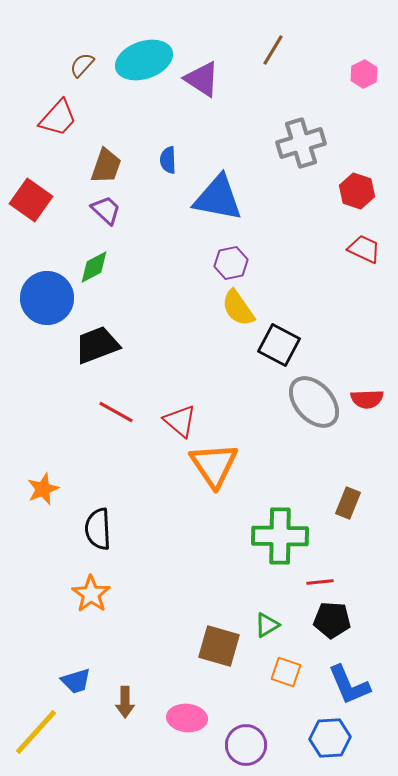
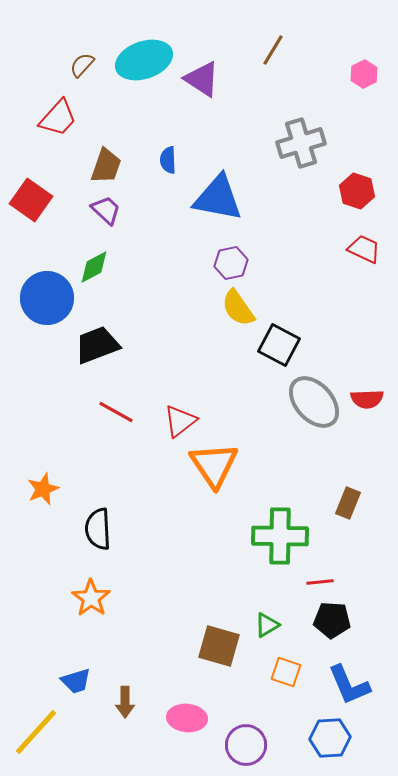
red triangle at (180, 421): rotated 42 degrees clockwise
orange star at (91, 594): moved 4 px down
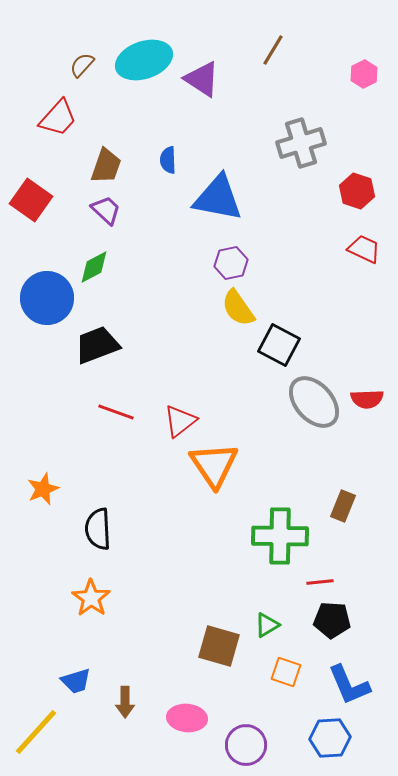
red line at (116, 412): rotated 9 degrees counterclockwise
brown rectangle at (348, 503): moved 5 px left, 3 px down
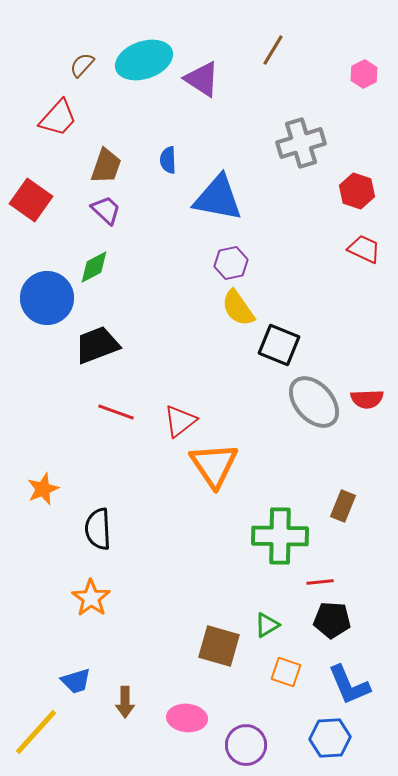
black square at (279, 345): rotated 6 degrees counterclockwise
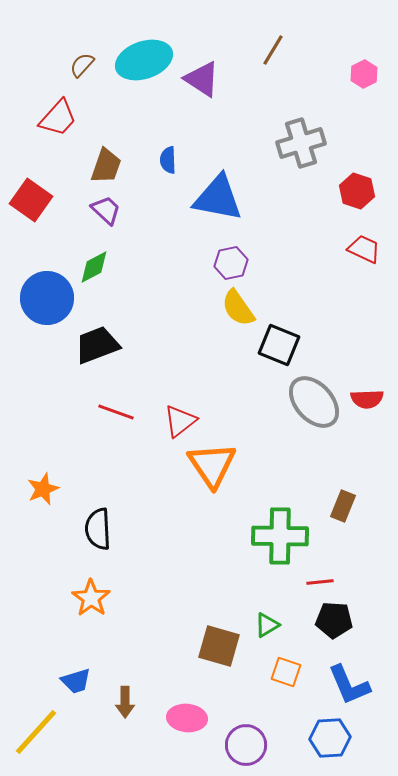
orange triangle at (214, 465): moved 2 px left
black pentagon at (332, 620): moved 2 px right
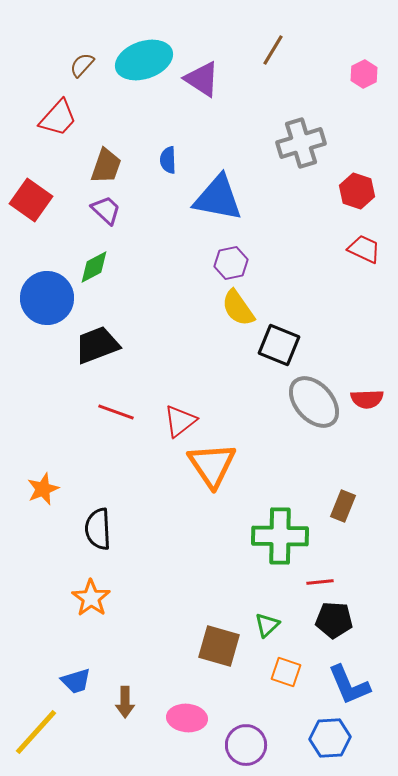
green triangle at (267, 625): rotated 12 degrees counterclockwise
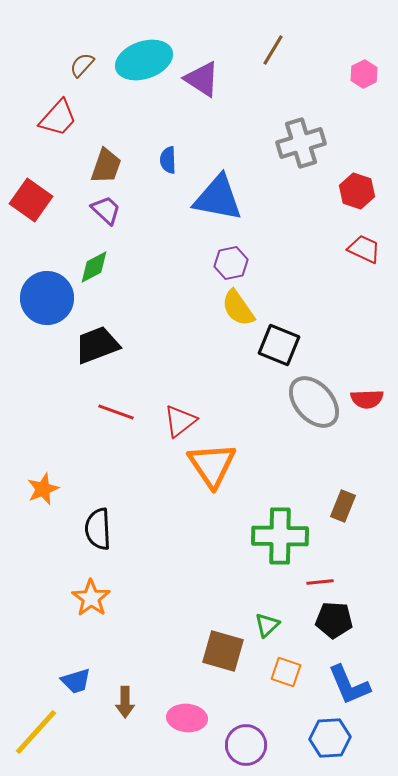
brown square at (219, 646): moved 4 px right, 5 px down
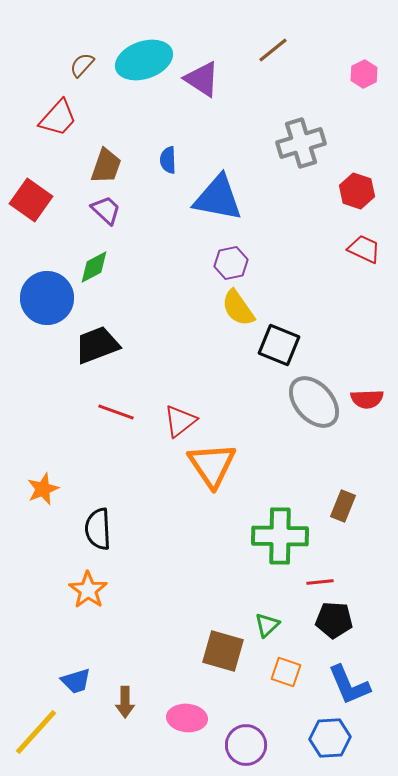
brown line at (273, 50): rotated 20 degrees clockwise
orange star at (91, 598): moved 3 px left, 8 px up
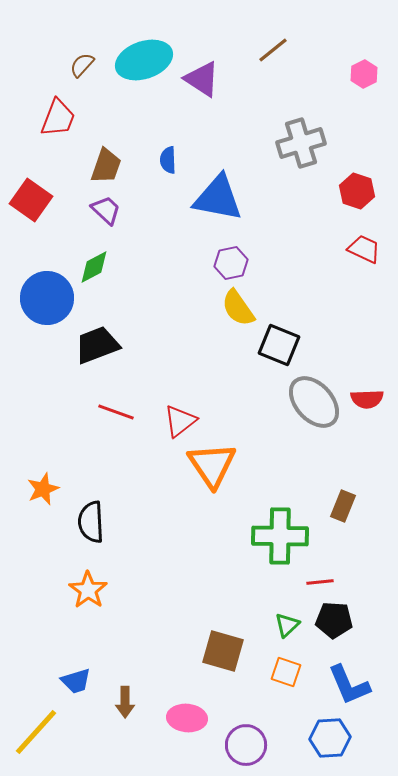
red trapezoid at (58, 118): rotated 21 degrees counterclockwise
black semicircle at (98, 529): moved 7 px left, 7 px up
green triangle at (267, 625): moved 20 px right
